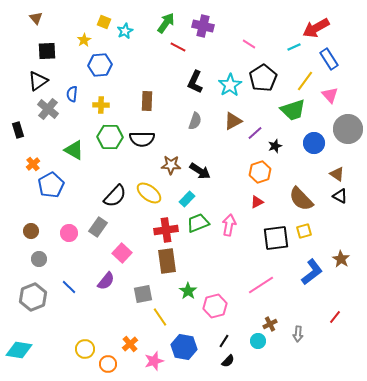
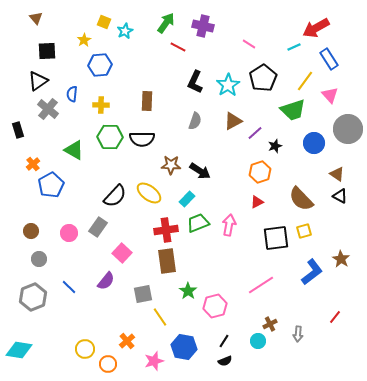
cyan star at (230, 85): moved 2 px left
orange cross at (130, 344): moved 3 px left, 3 px up
black semicircle at (228, 361): moved 3 px left; rotated 24 degrees clockwise
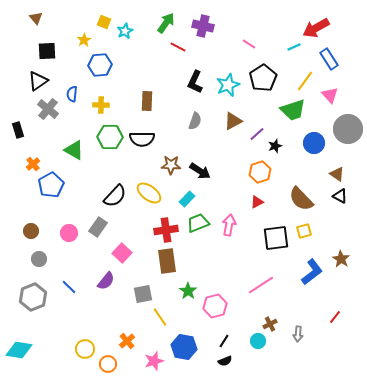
cyan star at (228, 85): rotated 10 degrees clockwise
purple line at (255, 133): moved 2 px right, 1 px down
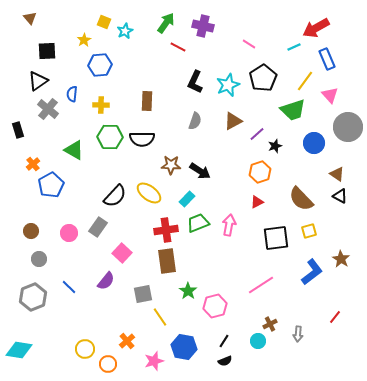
brown triangle at (36, 18): moved 6 px left
blue rectangle at (329, 59): moved 2 px left; rotated 10 degrees clockwise
gray circle at (348, 129): moved 2 px up
yellow square at (304, 231): moved 5 px right
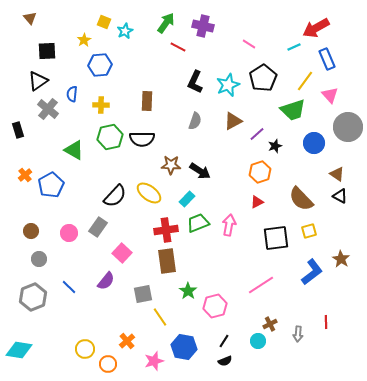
green hexagon at (110, 137): rotated 15 degrees counterclockwise
orange cross at (33, 164): moved 8 px left, 11 px down
red line at (335, 317): moved 9 px left, 5 px down; rotated 40 degrees counterclockwise
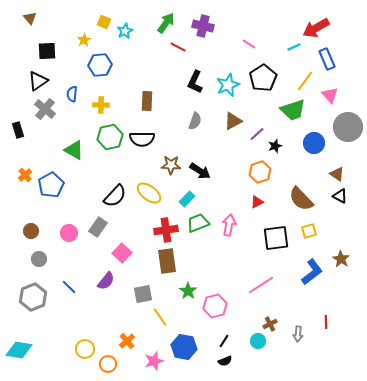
gray cross at (48, 109): moved 3 px left
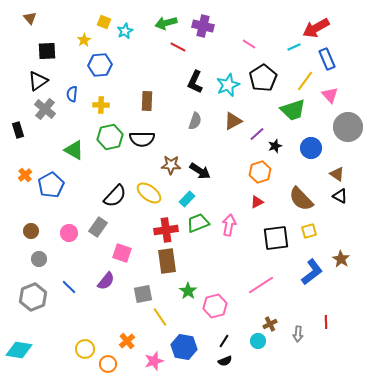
green arrow at (166, 23): rotated 140 degrees counterclockwise
blue circle at (314, 143): moved 3 px left, 5 px down
pink square at (122, 253): rotated 24 degrees counterclockwise
